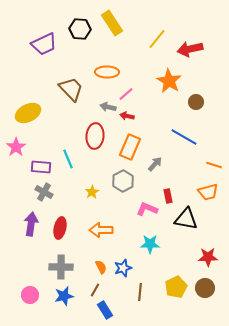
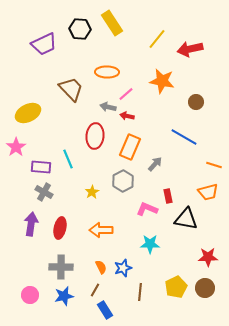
orange star at (169, 81): moved 7 px left; rotated 20 degrees counterclockwise
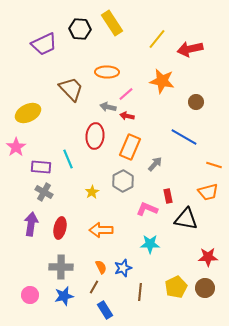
brown line at (95, 290): moved 1 px left, 3 px up
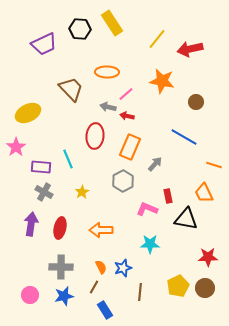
yellow star at (92, 192): moved 10 px left
orange trapezoid at (208, 192): moved 4 px left, 1 px down; rotated 80 degrees clockwise
yellow pentagon at (176, 287): moved 2 px right, 1 px up
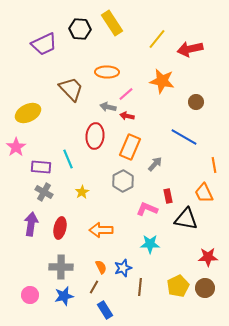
orange line at (214, 165): rotated 63 degrees clockwise
brown line at (140, 292): moved 5 px up
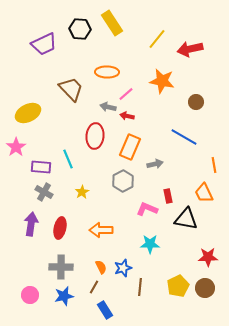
gray arrow at (155, 164): rotated 35 degrees clockwise
